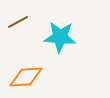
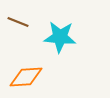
brown line: rotated 50 degrees clockwise
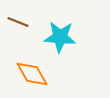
orange diamond: moved 6 px right, 3 px up; rotated 64 degrees clockwise
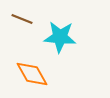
brown line: moved 4 px right, 3 px up
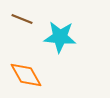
orange diamond: moved 6 px left, 1 px down
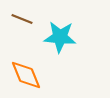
orange diamond: rotated 8 degrees clockwise
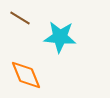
brown line: moved 2 px left, 1 px up; rotated 10 degrees clockwise
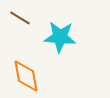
orange diamond: moved 1 px down; rotated 12 degrees clockwise
